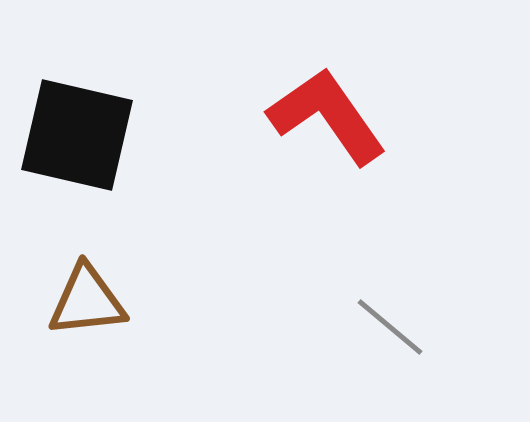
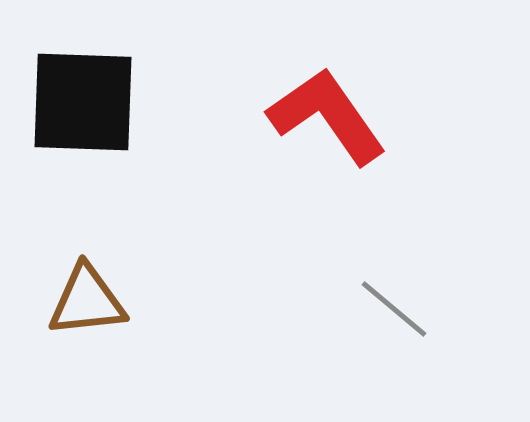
black square: moved 6 px right, 33 px up; rotated 11 degrees counterclockwise
gray line: moved 4 px right, 18 px up
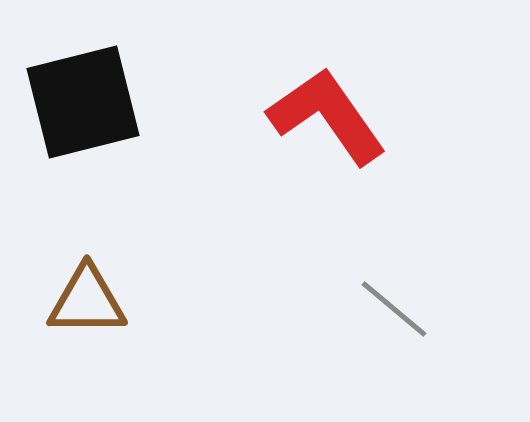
black square: rotated 16 degrees counterclockwise
brown triangle: rotated 6 degrees clockwise
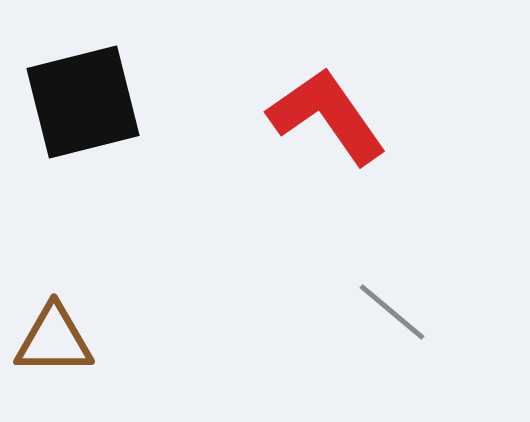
brown triangle: moved 33 px left, 39 px down
gray line: moved 2 px left, 3 px down
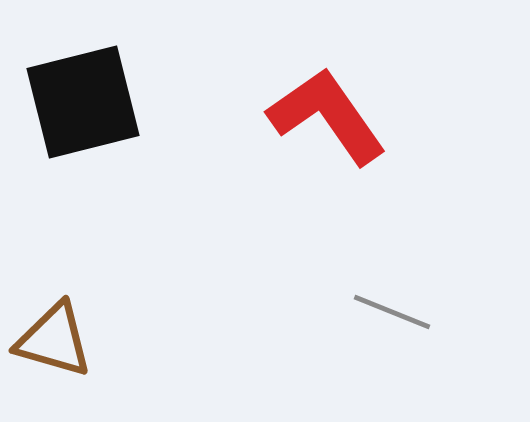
gray line: rotated 18 degrees counterclockwise
brown triangle: rotated 16 degrees clockwise
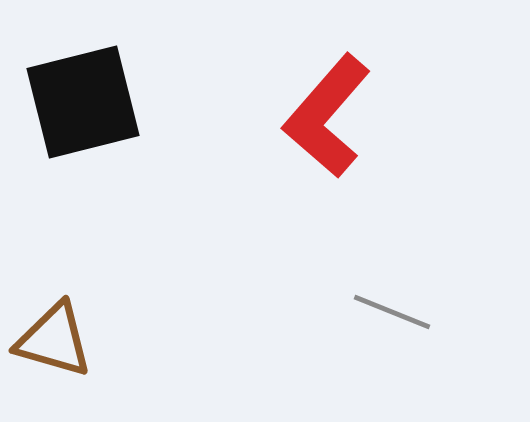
red L-shape: rotated 104 degrees counterclockwise
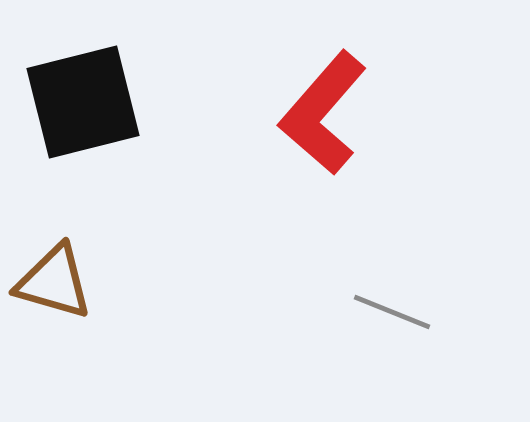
red L-shape: moved 4 px left, 3 px up
brown triangle: moved 58 px up
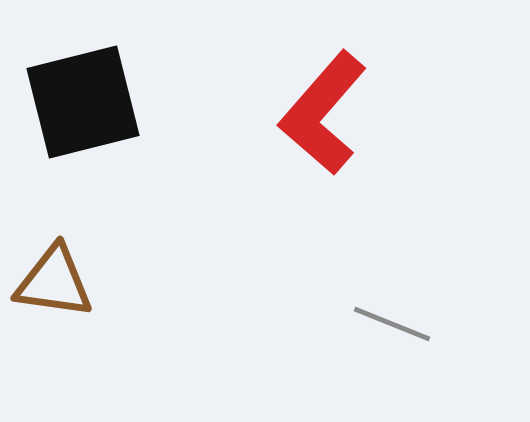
brown triangle: rotated 8 degrees counterclockwise
gray line: moved 12 px down
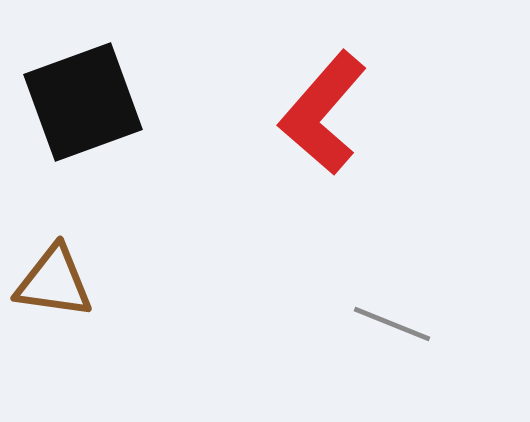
black square: rotated 6 degrees counterclockwise
